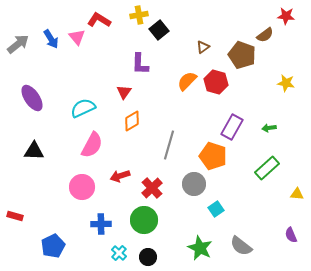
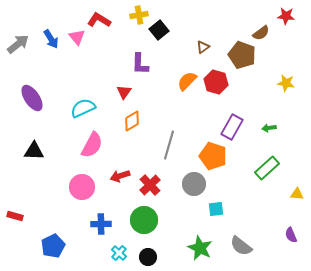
brown semicircle: moved 4 px left, 2 px up
red cross: moved 2 px left, 3 px up
cyan square: rotated 28 degrees clockwise
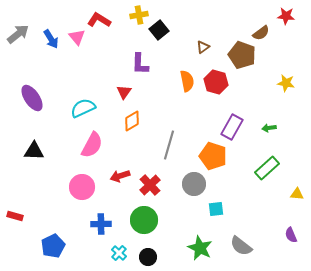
gray arrow: moved 10 px up
orange semicircle: rotated 125 degrees clockwise
